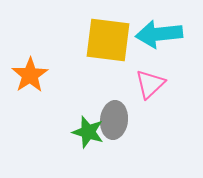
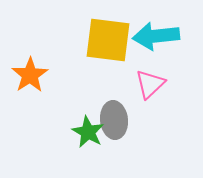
cyan arrow: moved 3 px left, 2 px down
gray ellipse: rotated 12 degrees counterclockwise
green star: rotated 12 degrees clockwise
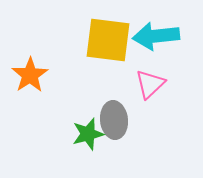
green star: moved 2 px down; rotated 28 degrees clockwise
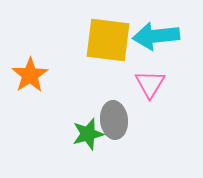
pink triangle: rotated 16 degrees counterclockwise
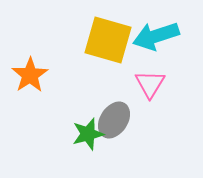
cyan arrow: rotated 12 degrees counterclockwise
yellow square: rotated 9 degrees clockwise
gray ellipse: rotated 39 degrees clockwise
